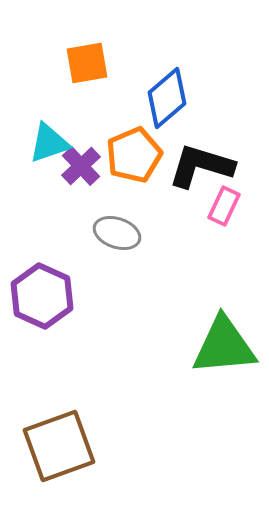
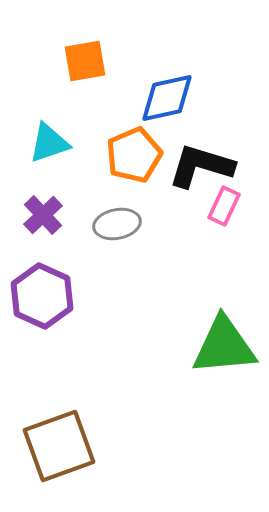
orange square: moved 2 px left, 2 px up
blue diamond: rotated 28 degrees clockwise
purple cross: moved 38 px left, 49 px down
gray ellipse: moved 9 px up; rotated 30 degrees counterclockwise
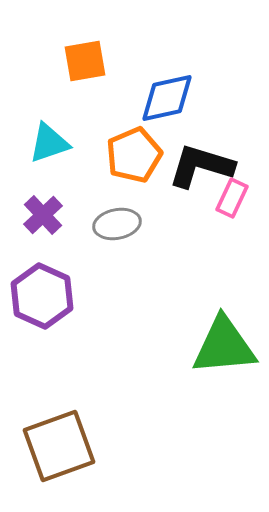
pink rectangle: moved 8 px right, 8 px up
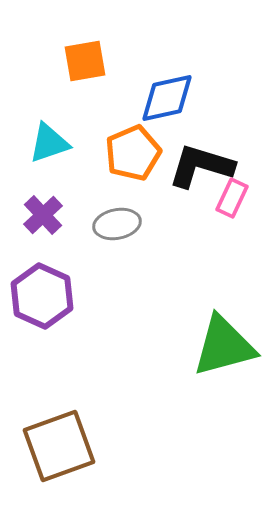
orange pentagon: moved 1 px left, 2 px up
green triangle: rotated 10 degrees counterclockwise
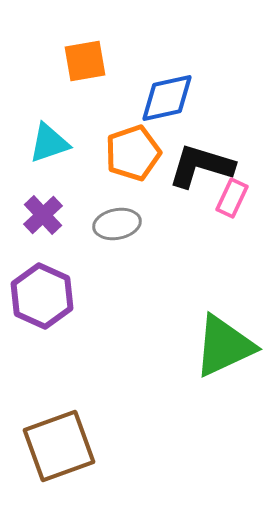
orange pentagon: rotated 4 degrees clockwise
green triangle: rotated 10 degrees counterclockwise
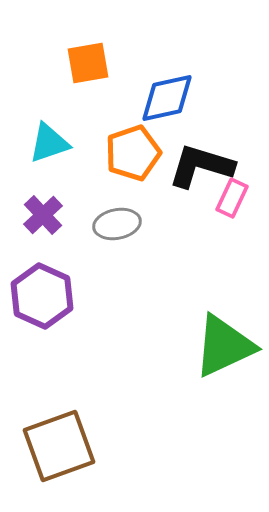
orange square: moved 3 px right, 2 px down
